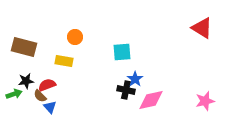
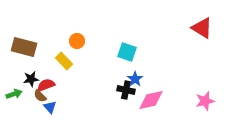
orange circle: moved 2 px right, 4 px down
cyan square: moved 5 px right; rotated 24 degrees clockwise
yellow rectangle: rotated 36 degrees clockwise
black star: moved 5 px right, 2 px up
red semicircle: moved 1 px left
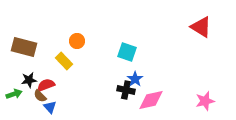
red triangle: moved 1 px left, 1 px up
black star: moved 2 px left, 1 px down
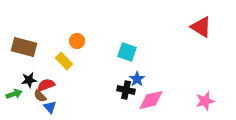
blue star: moved 2 px right
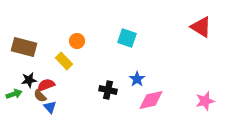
cyan square: moved 14 px up
black cross: moved 18 px left
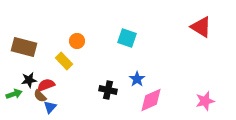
pink diamond: rotated 12 degrees counterclockwise
blue triangle: rotated 24 degrees clockwise
